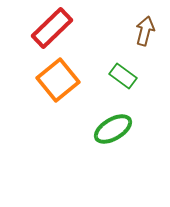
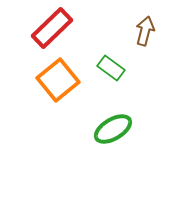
green rectangle: moved 12 px left, 8 px up
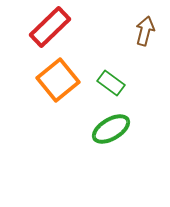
red rectangle: moved 2 px left, 1 px up
green rectangle: moved 15 px down
green ellipse: moved 2 px left
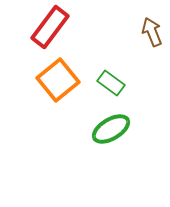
red rectangle: rotated 9 degrees counterclockwise
brown arrow: moved 7 px right, 1 px down; rotated 36 degrees counterclockwise
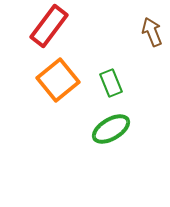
red rectangle: moved 1 px left, 1 px up
green rectangle: rotated 32 degrees clockwise
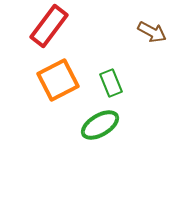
brown arrow: rotated 140 degrees clockwise
orange square: rotated 12 degrees clockwise
green ellipse: moved 11 px left, 4 px up
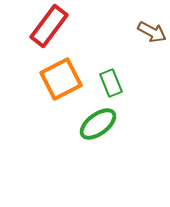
orange square: moved 3 px right, 1 px up
green ellipse: moved 2 px left, 1 px up; rotated 6 degrees counterclockwise
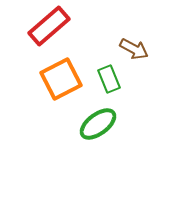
red rectangle: rotated 12 degrees clockwise
brown arrow: moved 18 px left, 17 px down
green rectangle: moved 2 px left, 4 px up
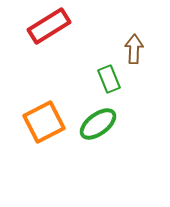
red rectangle: rotated 9 degrees clockwise
brown arrow: rotated 116 degrees counterclockwise
orange square: moved 17 px left, 43 px down
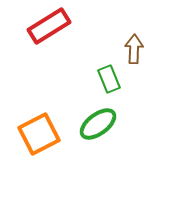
orange square: moved 5 px left, 12 px down
